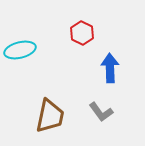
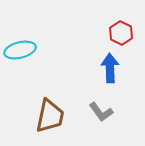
red hexagon: moved 39 px right
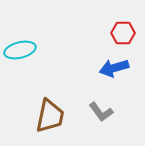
red hexagon: moved 2 px right; rotated 25 degrees counterclockwise
blue arrow: moved 4 px right; rotated 104 degrees counterclockwise
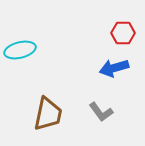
brown trapezoid: moved 2 px left, 2 px up
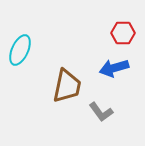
cyan ellipse: rotated 52 degrees counterclockwise
brown trapezoid: moved 19 px right, 28 px up
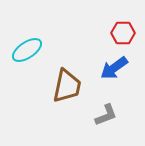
cyan ellipse: moved 7 px right; rotated 32 degrees clockwise
blue arrow: rotated 20 degrees counterclockwise
gray L-shape: moved 5 px right, 3 px down; rotated 75 degrees counterclockwise
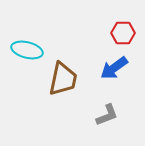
cyan ellipse: rotated 48 degrees clockwise
brown trapezoid: moved 4 px left, 7 px up
gray L-shape: moved 1 px right
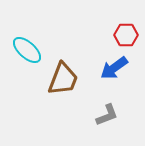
red hexagon: moved 3 px right, 2 px down
cyan ellipse: rotated 28 degrees clockwise
brown trapezoid: rotated 9 degrees clockwise
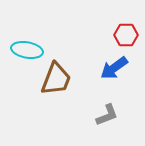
cyan ellipse: rotated 32 degrees counterclockwise
brown trapezoid: moved 7 px left
